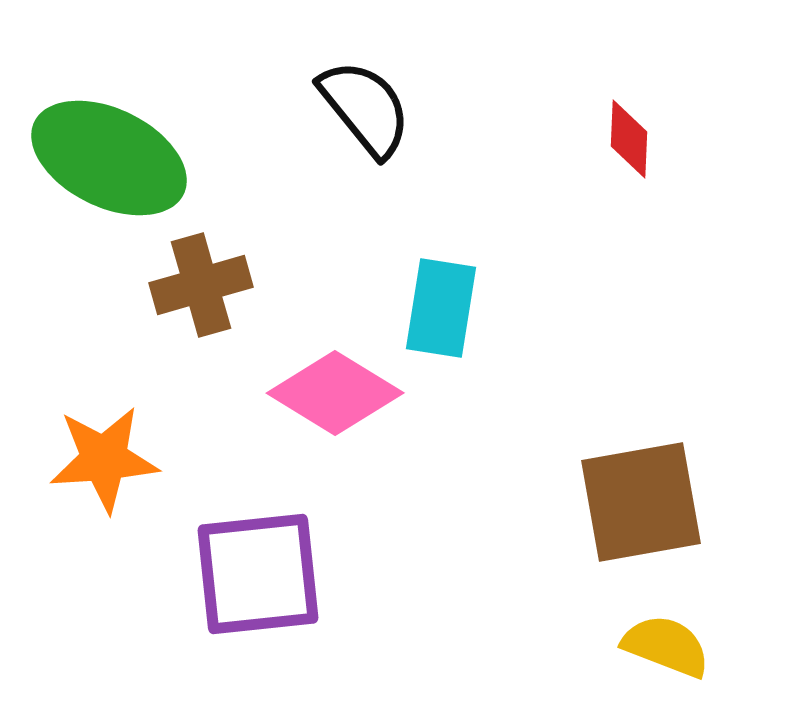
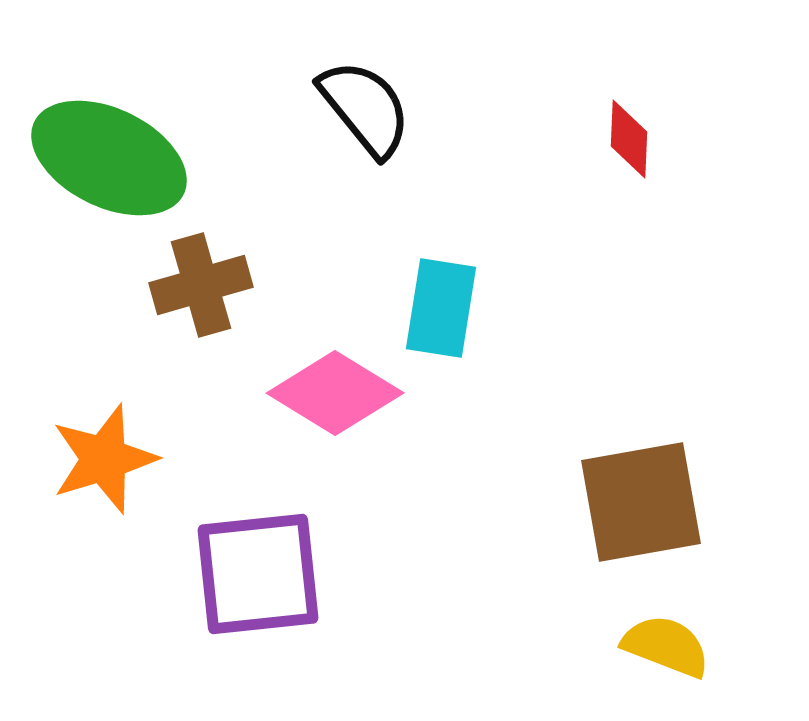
orange star: rotated 13 degrees counterclockwise
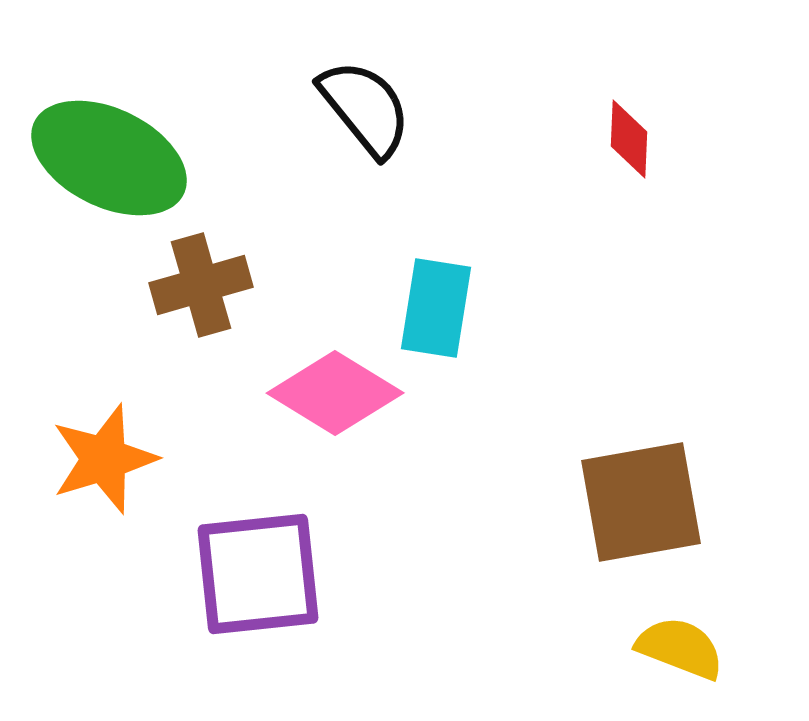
cyan rectangle: moved 5 px left
yellow semicircle: moved 14 px right, 2 px down
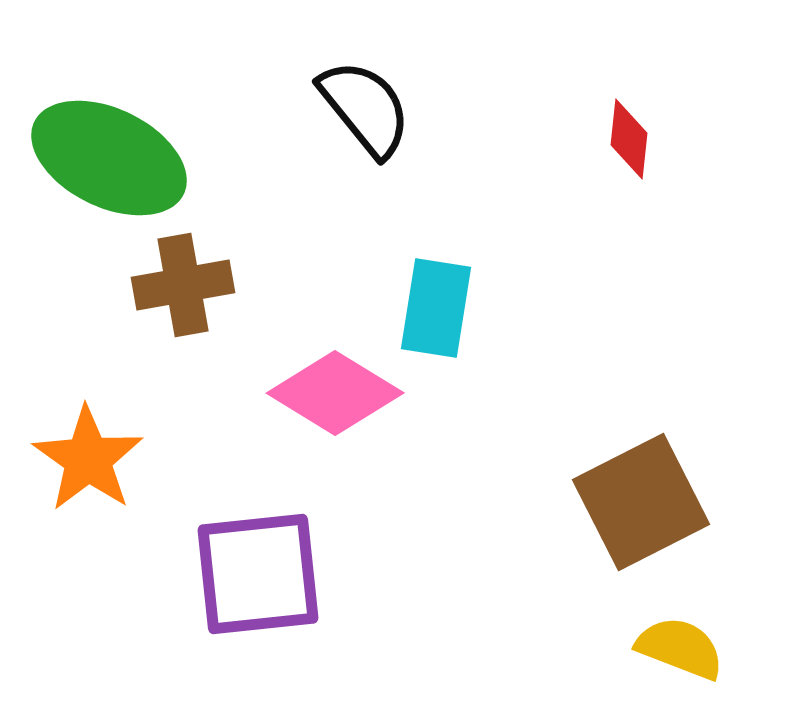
red diamond: rotated 4 degrees clockwise
brown cross: moved 18 px left; rotated 6 degrees clockwise
orange star: moved 16 px left; rotated 20 degrees counterclockwise
brown square: rotated 17 degrees counterclockwise
